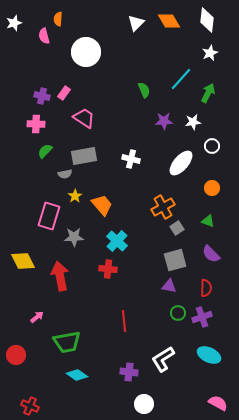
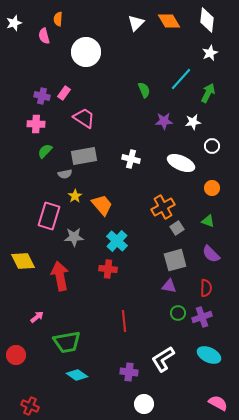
white ellipse at (181, 163): rotated 72 degrees clockwise
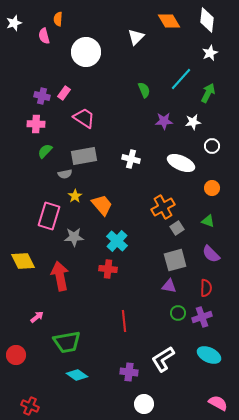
white triangle at (136, 23): moved 14 px down
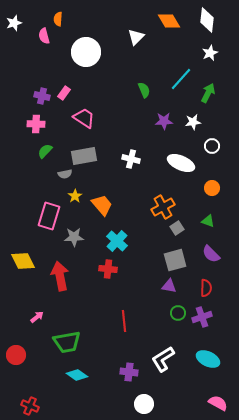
cyan ellipse at (209, 355): moved 1 px left, 4 px down
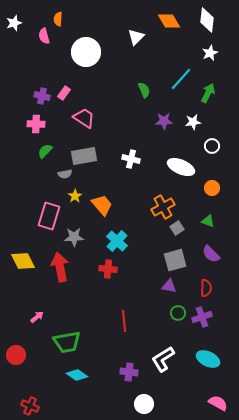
white ellipse at (181, 163): moved 4 px down
red arrow at (60, 276): moved 9 px up
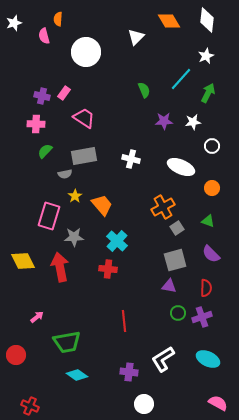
white star at (210, 53): moved 4 px left, 3 px down
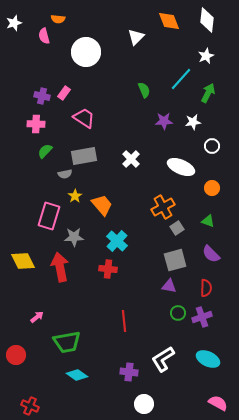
orange semicircle at (58, 19): rotated 88 degrees counterclockwise
orange diamond at (169, 21): rotated 10 degrees clockwise
white cross at (131, 159): rotated 30 degrees clockwise
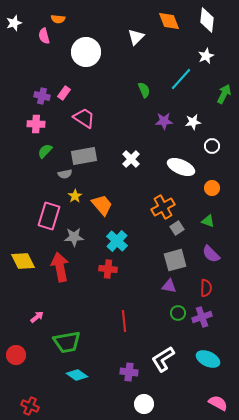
green arrow at (208, 93): moved 16 px right, 1 px down
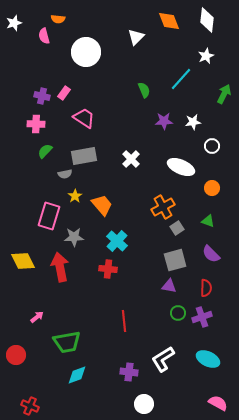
cyan diamond at (77, 375): rotated 55 degrees counterclockwise
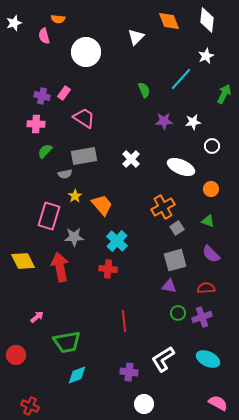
orange circle at (212, 188): moved 1 px left, 1 px down
red semicircle at (206, 288): rotated 96 degrees counterclockwise
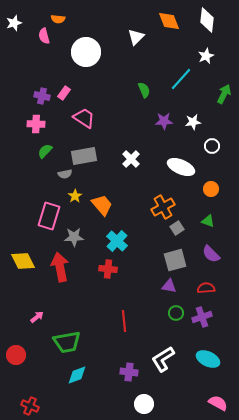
green circle at (178, 313): moved 2 px left
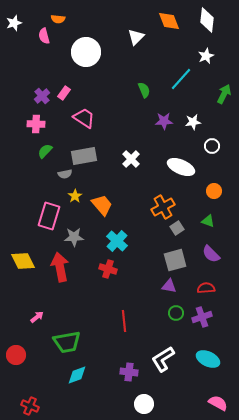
purple cross at (42, 96): rotated 35 degrees clockwise
orange circle at (211, 189): moved 3 px right, 2 px down
red cross at (108, 269): rotated 12 degrees clockwise
